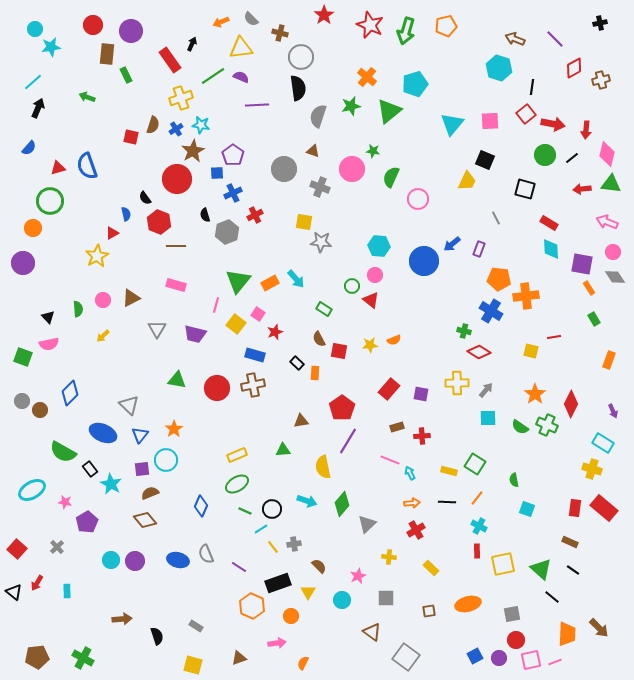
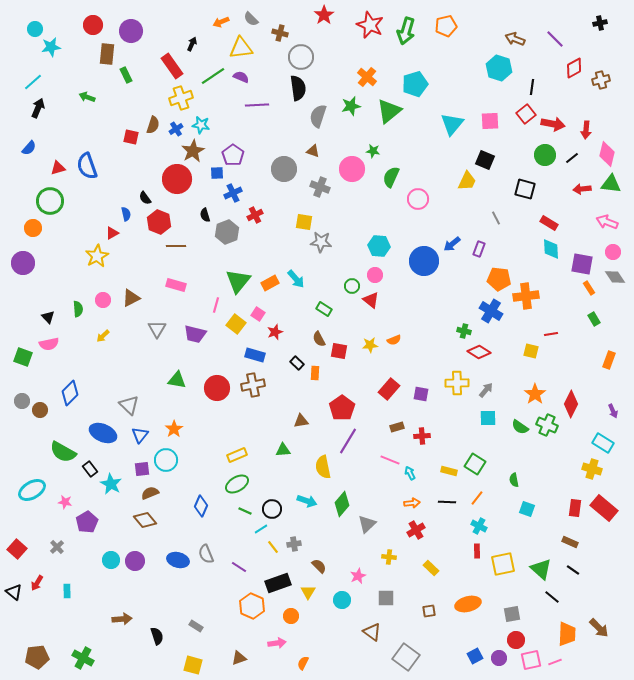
red rectangle at (170, 60): moved 2 px right, 6 px down
red line at (554, 337): moved 3 px left, 3 px up
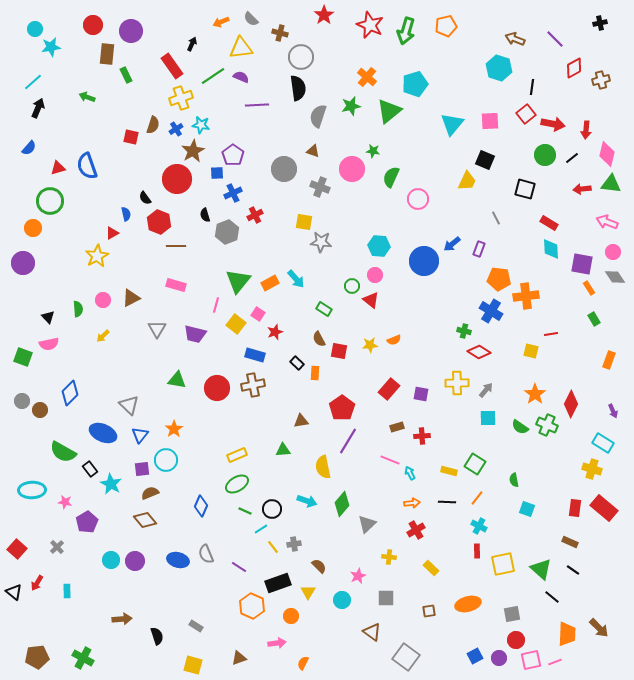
cyan ellipse at (32, 490): rotated 28 degrees clockwise
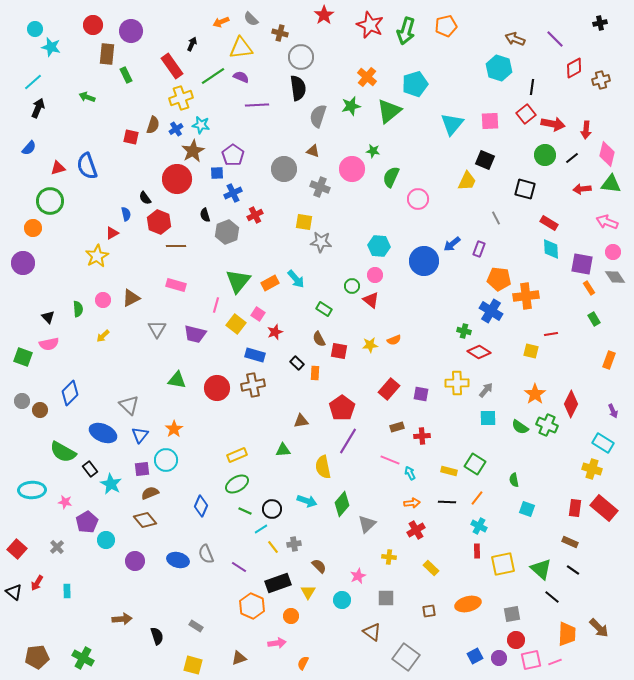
cyan star at (51, 47): rotated 24 degrees clockwise
cyan circle at (111, 560): moved 5 px left, 20 px up
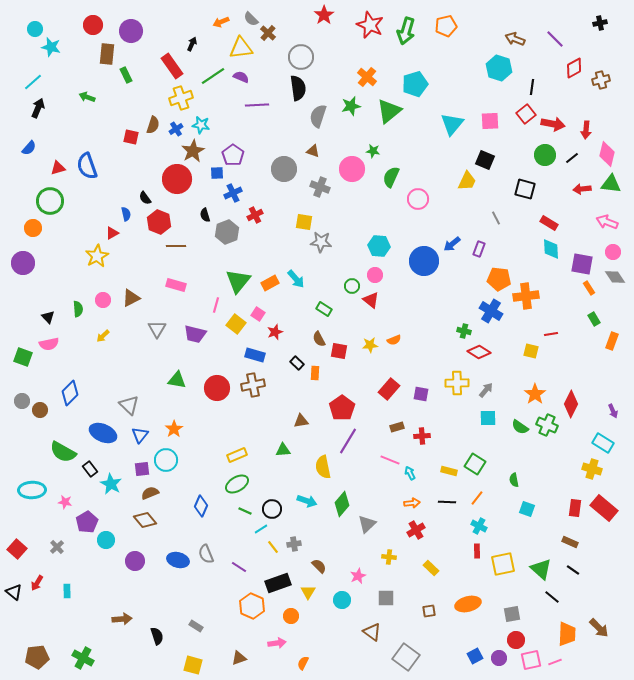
brown cross at (280, 33): moved 12 px left; rotated 28 degrees clockwise
orange rectangle at (609, 360): moved 3 px right, 19 px up
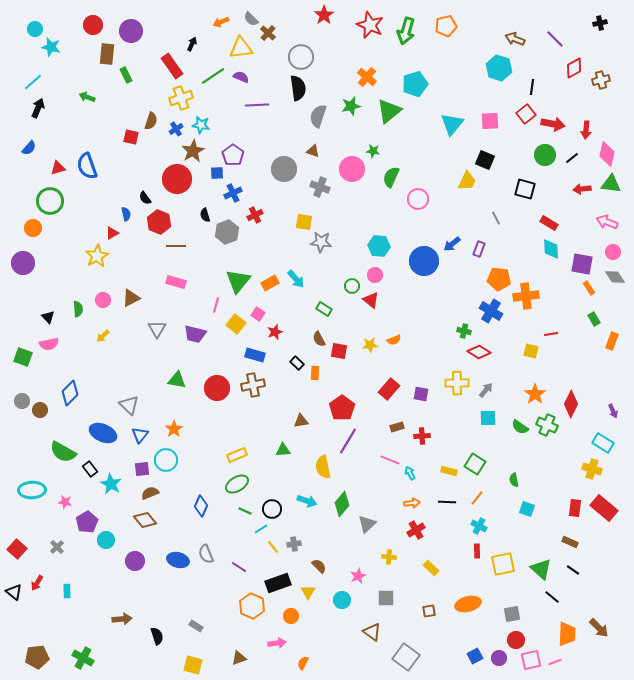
brown semicircle at (153, 125): moved 2 px left, 4 px up
pink rectangle at (176, 285): moved 3 px up
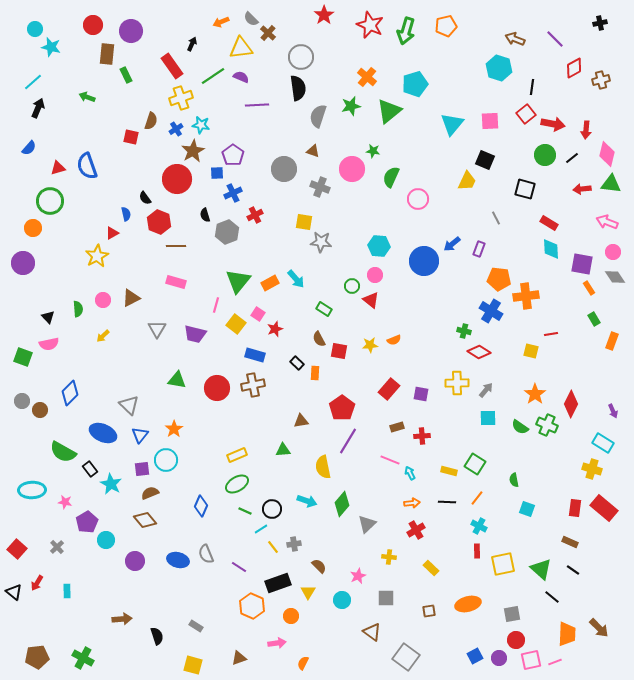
red star at (275, 332): moved 3 px up
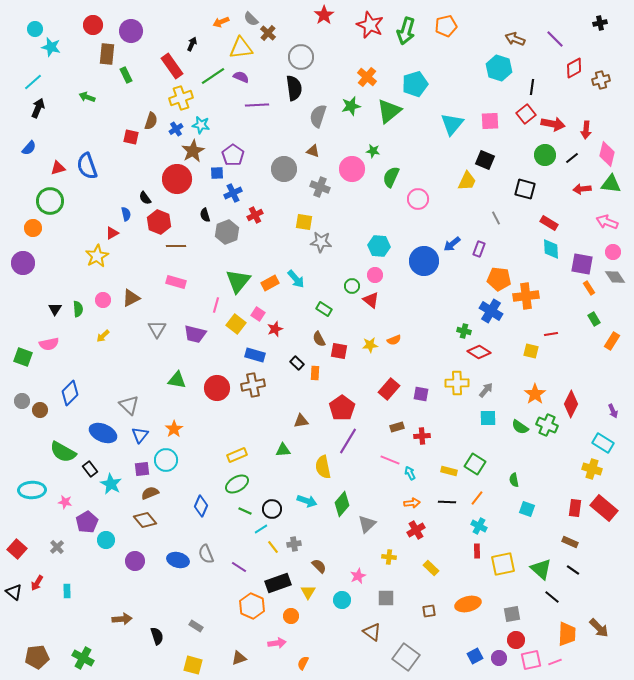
black semicircle at (298, 88): moved 4 px left
black triangle at (48, 317): moved 7 px right, 8 px up; rotated 16 degrees clockwise
orange rectangle at (612, 341): rotated 12 degrees clockwise
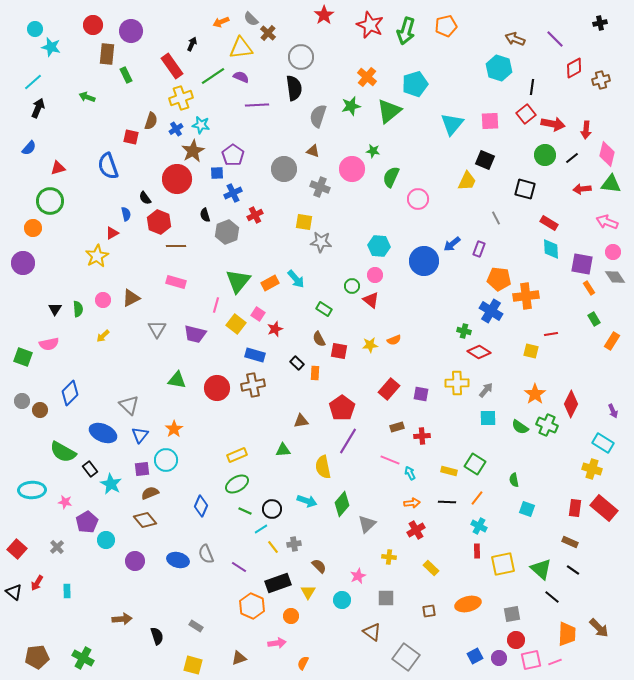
blue semicircle at (87, 166): moved 21 px right
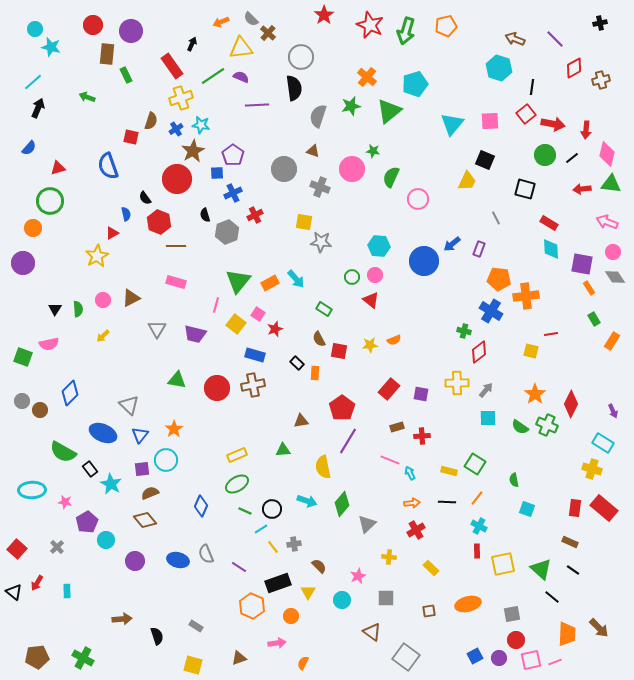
green circle at (352, 286): moved 9 px up
red diamond at (479, 352): rotated 70 degrees counterclockwise
